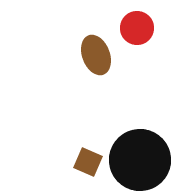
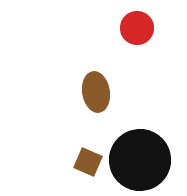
brown ellipse: moved 37 px down; rotated 12 degrees clockwise
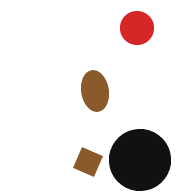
brown ellipse: moved 1 px left, 1 px up
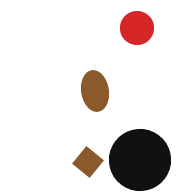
brown square: rotated 16 degrees clockwise
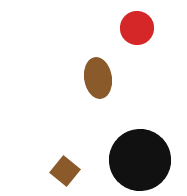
brown ellipse: moved 3 px right, 13 px up
brown square: moved 23 px left, 9 px down
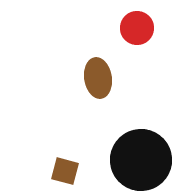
black circle: moved 1 px right
brown square: rotated 24 degrees counterclockwise
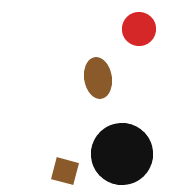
red circle: moved 2 px right, 1 px down
black circle: moved 19 px left, 6 px up
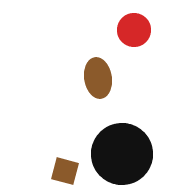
red circle: moved 5 px left, 1 px down
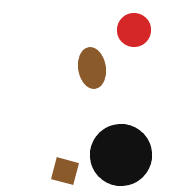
brown ellipse: moved 6 px left, 10 px up
black circle: moved 1 px left, 1 px down
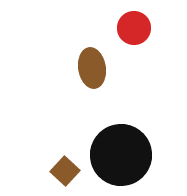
red circle: moved 2 px up
brown square: rotated 28 degrees clockwise
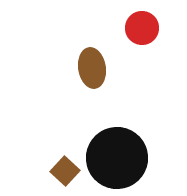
red circle: moved 8 px right
black circle: moved 4 px left, 3 px down
